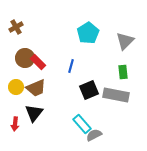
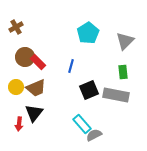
brown circle: moved 1 px up
red arrow: moved 4 px right
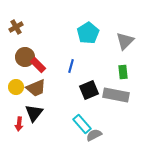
red rectangle: moved 3 px down
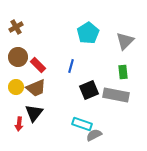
brown circle: moved 7 px left
cyan rectangle: rotated 30 degrees counterclockwise
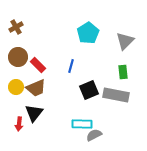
cyan rectangle: rotated 18 degrees counterclockwise
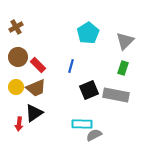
green rectangle: moved 4 px up; rotated 24 degrees clockwise
black triangle: rotated 18 degrees clockwise
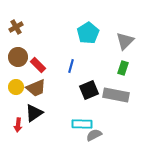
red arrow: moved 1 px left, 1 px down
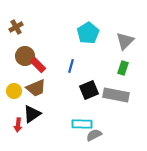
brown circle: moved 7 px right, 1 px up
yellow circle: moved 2 px left, 4 px down
black triangle: moved 2 px left, 1 px down
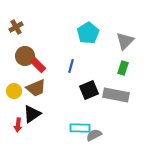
cyan rectangle: moved 2 px left, 4 px down
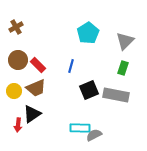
brown circle: moved 7 px left, 4 px down
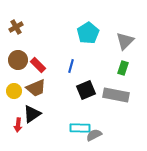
black square: moved 3 px left
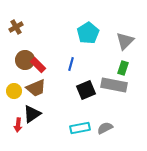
brown circle: moved 7 px right
blue line: moved 2 px up
gray rectangle: moved 2 px left, 10 px up
cyan rectangle: rotated 12 degrees counterclockwise
gray semicircle: moved 11 px right, 7 px up
